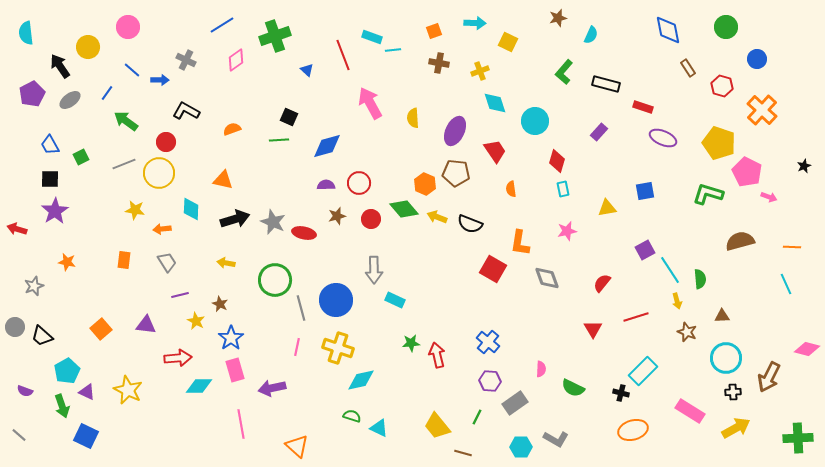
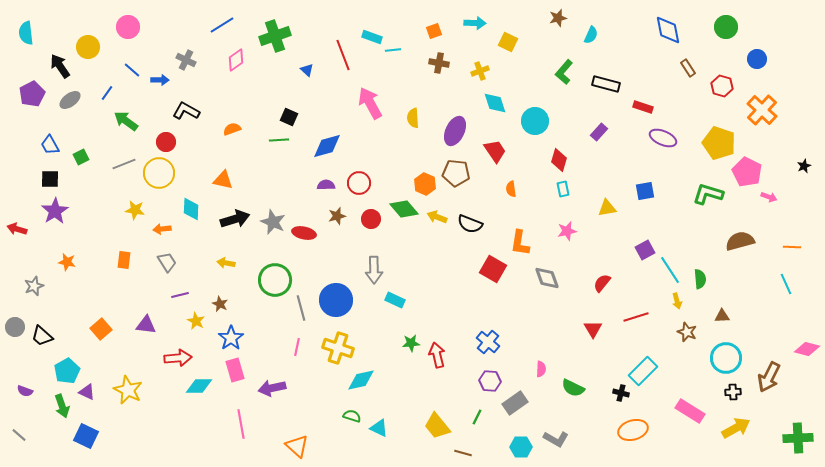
red diamond at (557, 161): moved 2 px right, 1 px up
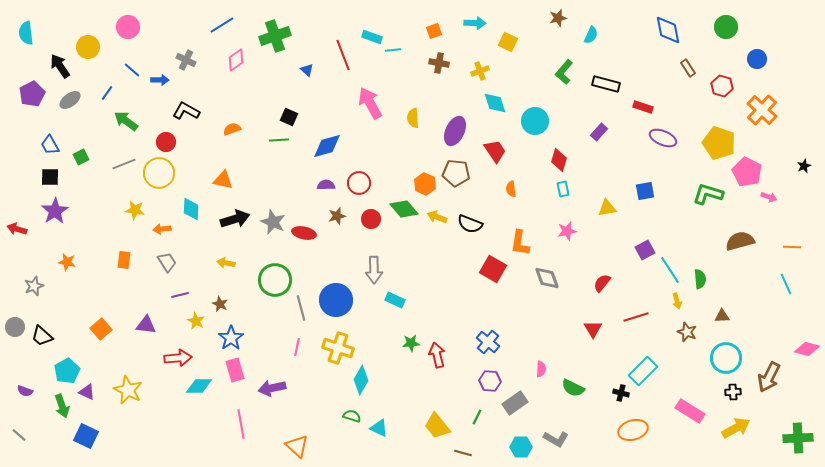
black square at (50, 179): moved 2 px up
cyan diamond at (361, 380): rotated 48 degrees counterclockwise
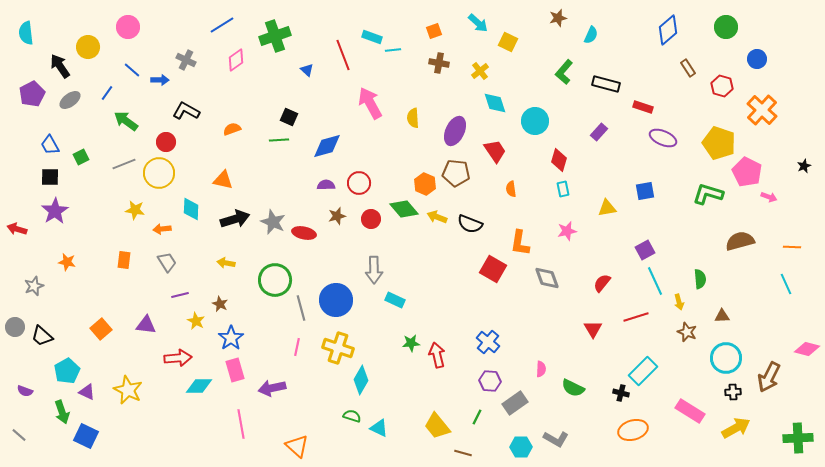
cyan arrow at (475, 23): moved 3 px right; rotated 40 degrees clockwise
blue diamond at (668, 30): rotated 60 degrees clockwise
yellow cross at (480, 71): rotated 18 degrees counterclockwise
cyan line at (670, 270): moved 15 px left, 11 px down; rotated 8 degrees clockwise
yellow arrow at (677, 301): moved 2 px right, 1 px down
green arrow at (62, 406): moved 6 px down
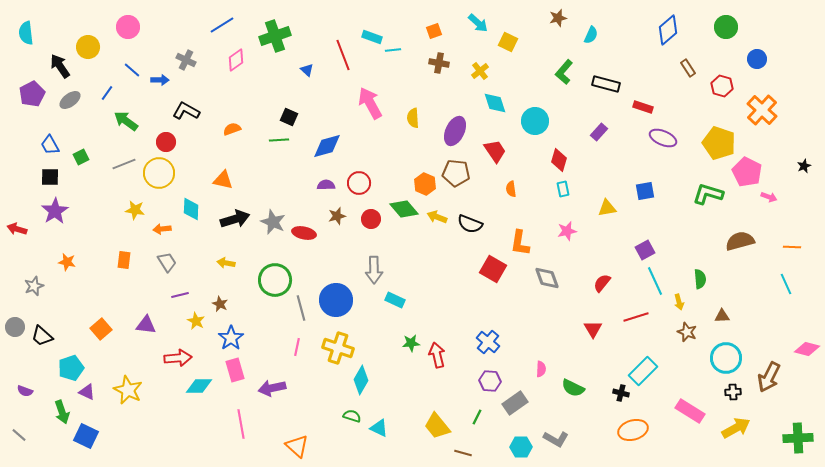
cyan pentagon at (67, 371): moved 4 px right, 3 px up; rotated 10 degrees clockwise
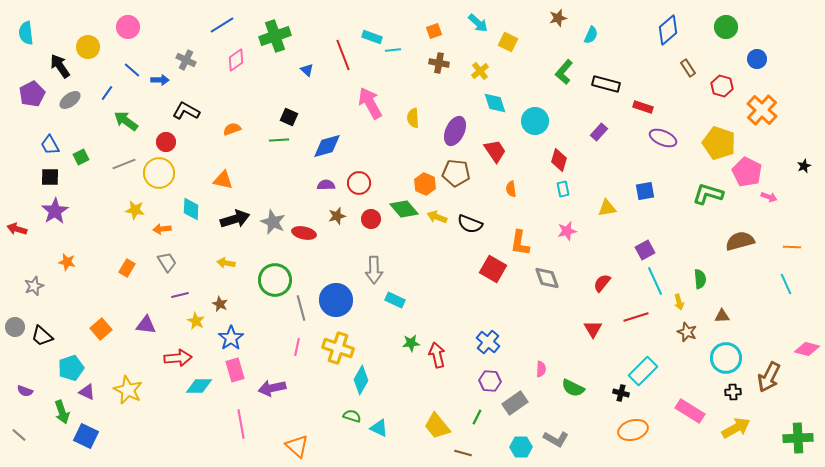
orange rectangle at (124, 260): moved 3 px right, 8 px down; rotated 24 degrees clockwise
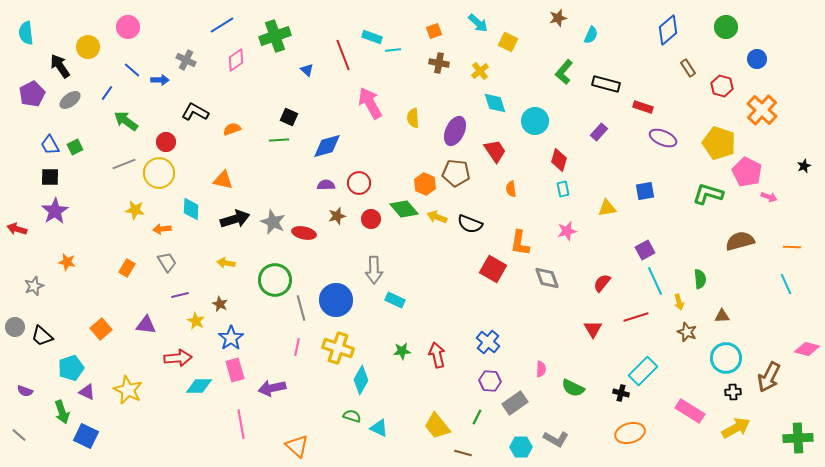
black L-shape at (186, 111): moved 9 px right, 1 px down
green square at (81, 157): moved 6 px left, 10 px up
green star at (411, 343): moved 9 px left, 8 px down
orange ellipse at (633, 430): moved 3 px left, 3 px down
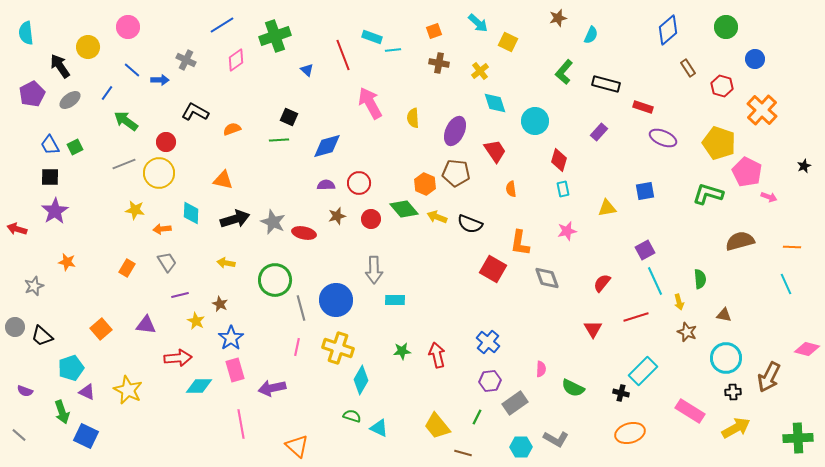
blue circle at (757, 59): moved 2 px left
cyan diamond at (191, 209): moved 4 px down
cyan rectangle at (395, 300): rotated 24 degrees counterclockwise
brown triangle at (722, 316): moved 2 px right, 1 px up; rotated 14 degrees clockwise
purple hexagon at (490, 381): rotated 10 degrees counterclockwise
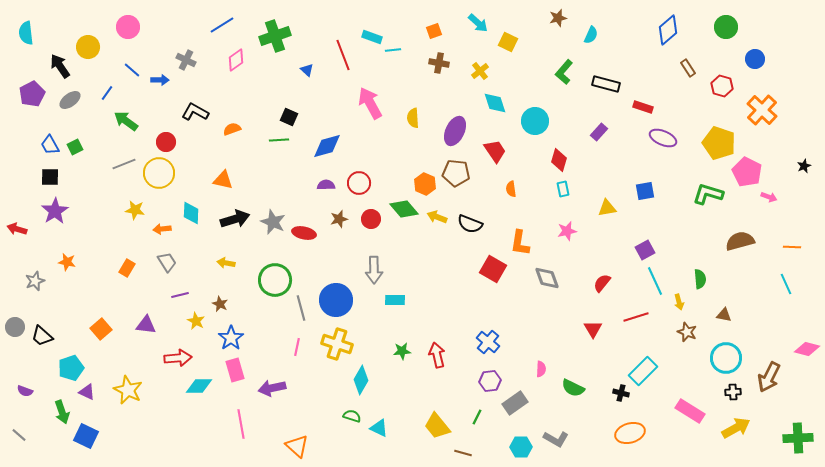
brown star at (337, 216): moved 2 px right, 3 px down
gray star at (34, 286): moved 1 px right, 5 px up
yellow cross at (338, 348): moved 1 px left, 4 px up
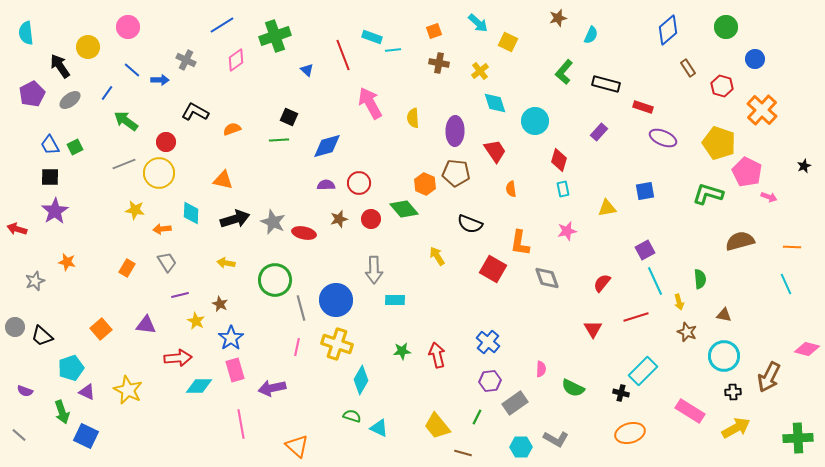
purple ellipse at (455, 131): rotated 24 degrees counterclockwise
yellow arrow at (437, 217): moved 39 px down; rotated 36 degrees clockwise
cyan circle at (726, 358): moved 2 px left, 2 px up
